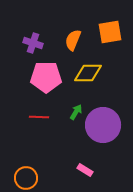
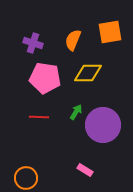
pink pentagon: moved 1 px left, 1 px down; rotated 8 degrees clockwise
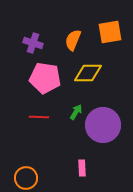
pink rectangle: moved 3 px left, 2 px up; rotated 56 degrees clockwise
